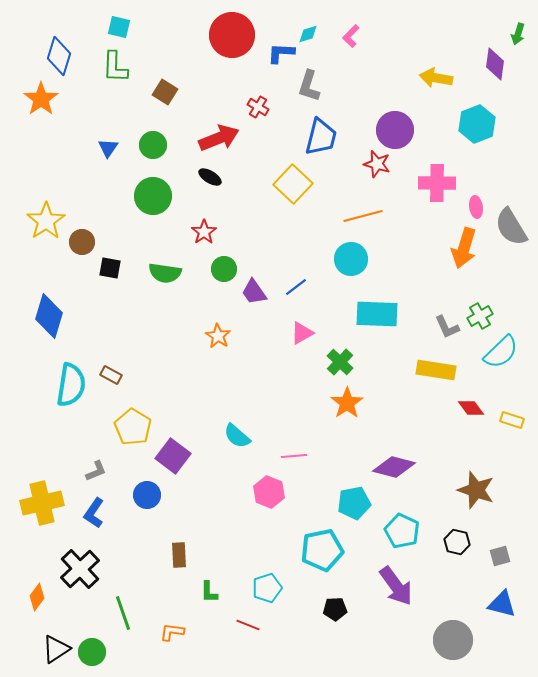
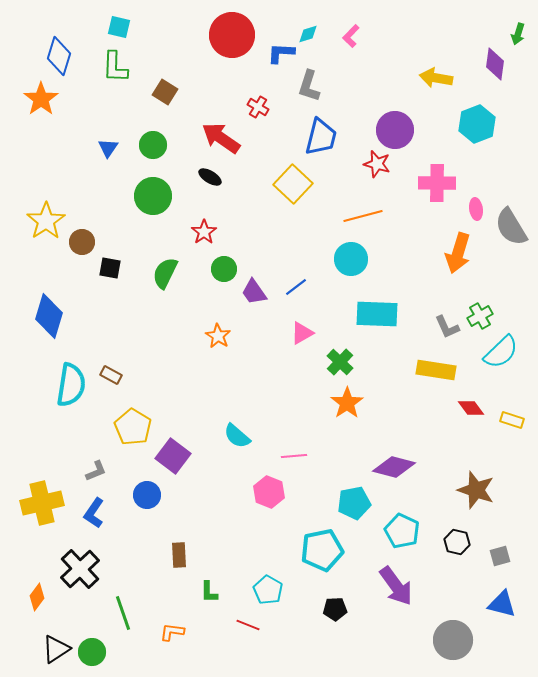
red arrow at (219, 138): moved 2 px right; rotated 123 degrees counterclockwise
pink ellipse at (476, 207): moved 2 px down
orange arrow at (464, 248): moved 6 px left, 5 px down
green semicircle at (165, 273): rotated 108 degrees clockwise
cyan pentagon at (267, 588): moved 1 px right, 2 px down; rotated 24 degrees counterclockwise
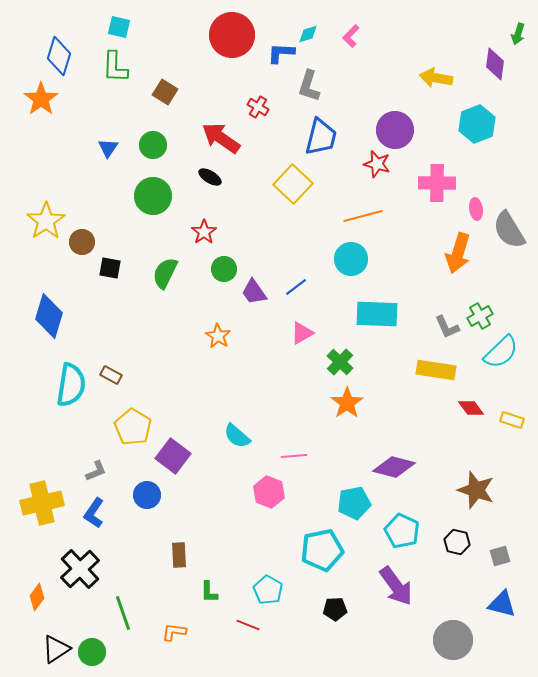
gray semicircle at (511, 227): moved 2 px left, 3 px down
orange L-shape at (172, 632): moved 2 px right
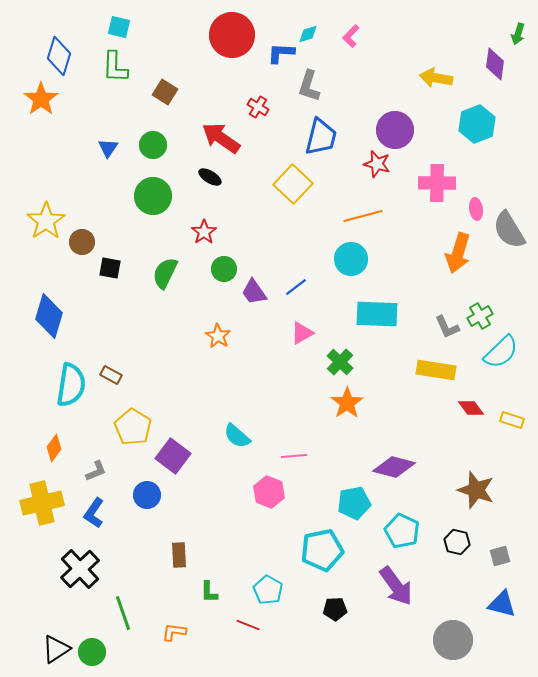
orange diamond at (37, 597): moved 17 px right, 149 px up
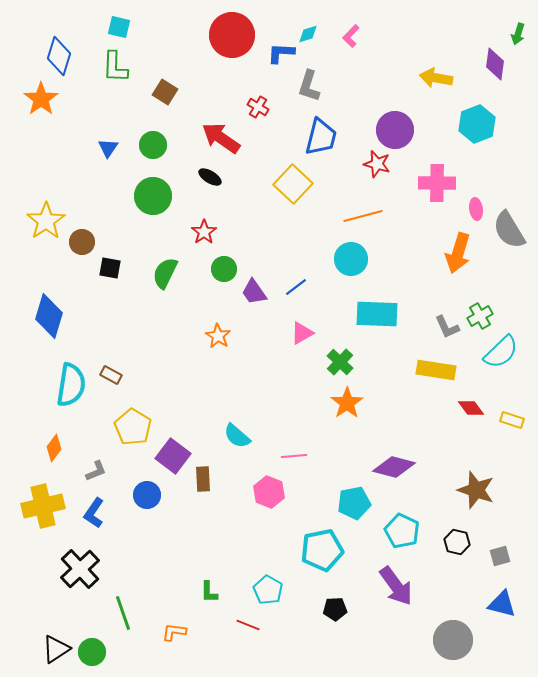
yellow cross at (42, 503): moved 1 px right, 3 px down
brown rectangle at (179, 555): moved 24 px right, 76 px up
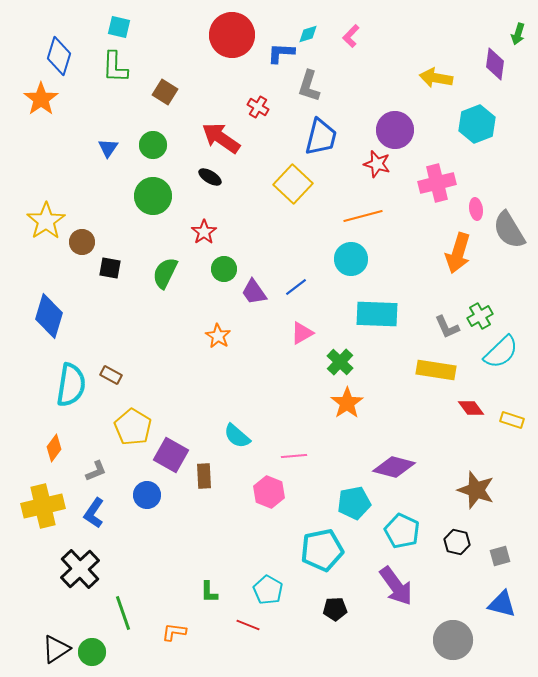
pink cross at (437, 183): rotated 15 degrees counterclockwise
purple square at (173, 456): moved 2 px left, 1 px up; rotated 8 degrees counterclockwise
brown rectangle at (203, 479): moved 1 px right, 3 px up
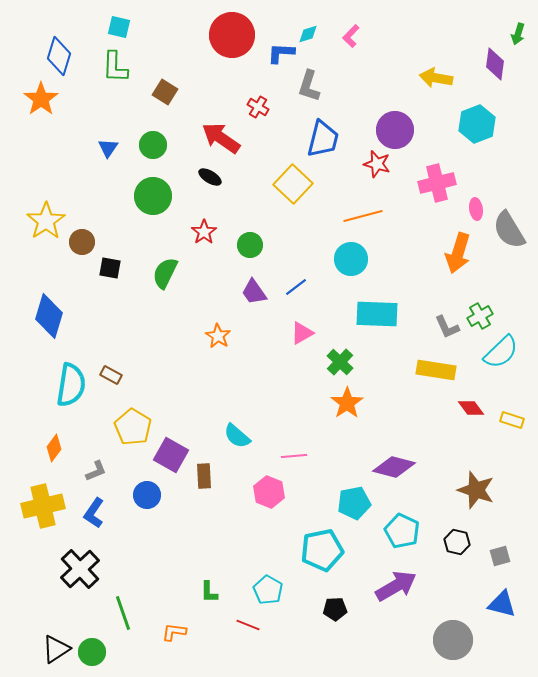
blue trapezoid at (321, 137): moved 2 px right, 2 px down
green circle at (224, 269): moved 26 px right, 24 px up
purple arrow at (396, 586): rotated 84 degrees counterclockwise
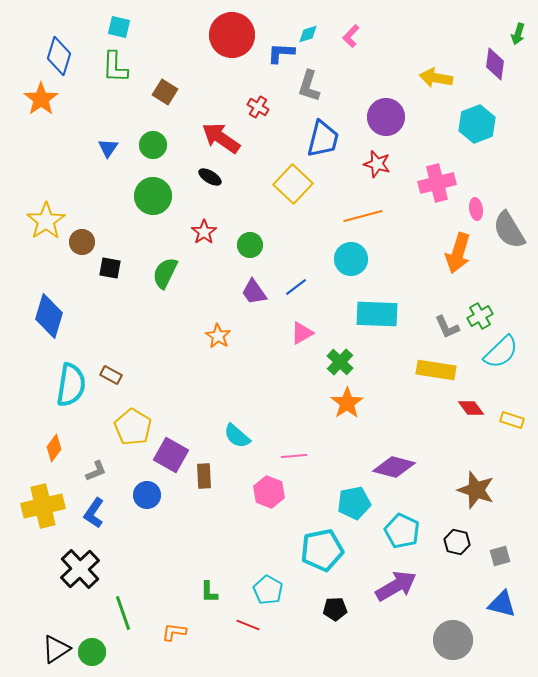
purple circle at (395, 130): moved 9 px left, 13 px up
